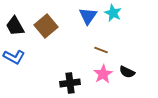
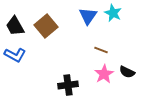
blue L-shape: moved 1 px right, 2 px up
pink star: moved 1 px right
black cross: moved 2 px left, 2 px down
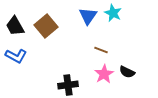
blue L-shape: moved 1 px right, 1 px down
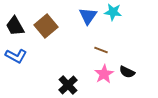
cyan star: moved 1 px up; rotated 18 degrees counterclockwise
black cross: rotated 36 degrees counterclockwise
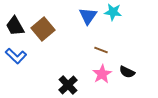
brown square: moved 3 px left, 3 px down
blue L-shape: rotated 15 degrees clockwise
pink star: moved 2 px left
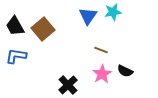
cyan star: rotated 18 degrees counterclockwise
blue L-shape: rotated 145 degrees clockwise
black semicircle: moved 2 px left, 1 px up
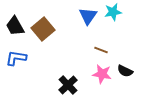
blue L-shape: moved 2 px down
pink star: rotated 30 degrees counterclockwise
